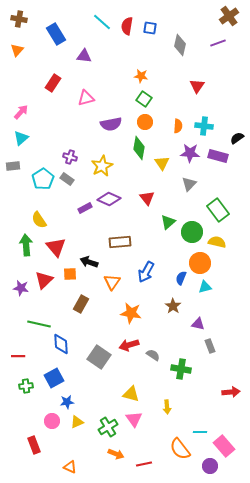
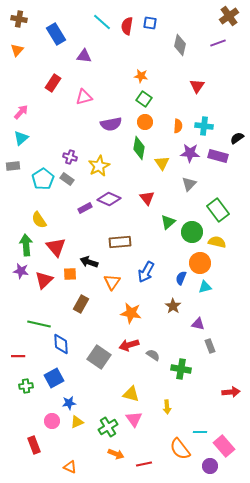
blue square at (150, 28): moved 5 px up
pink triangle at (86, 98): moved 2 px left, 1 px up
yellow star at (102, 166): moved 3 px left
purple star at (21, 288): moved 17 px up
blue star at (67, 402): moved 2 px right, 1 px down
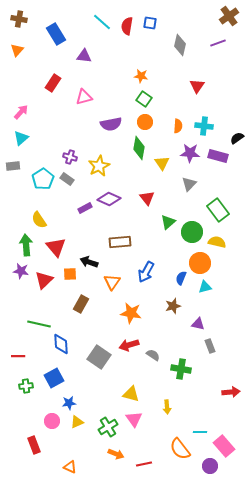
brown star at (173, 306): rotated 21 degrees clockwise
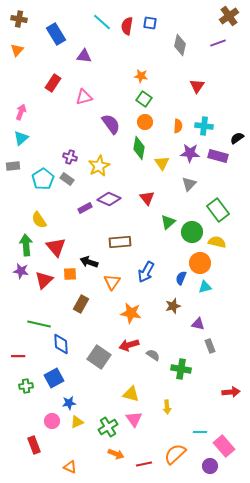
pink arrow at (21, 112): rotated 21 degrees counterclockwise
purple semicircle at (111, 124): rotated 115 degrees counterclockwise
orange semicircle at (180, 449): moved 5 px left, 5 px down; rotated 85 degrees clockwise
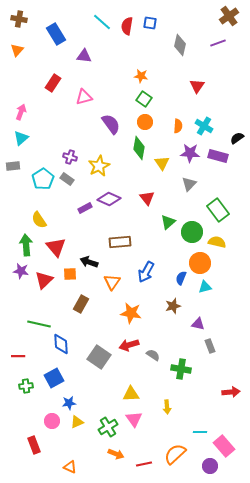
cyan cross at (204, 126): rotated 24 degrees clockwise
yellow triangle at (131, 394): rotated 18 degrees counterclockwise
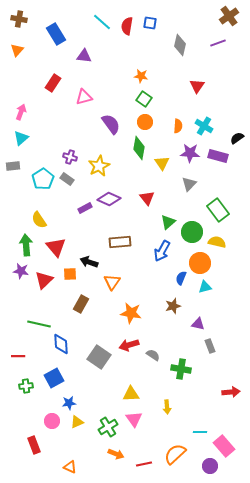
blue arrow at (146, 272): moved 16 px right, 21 px up
